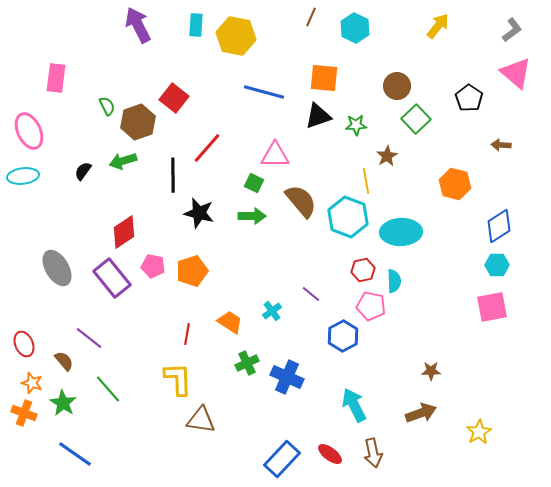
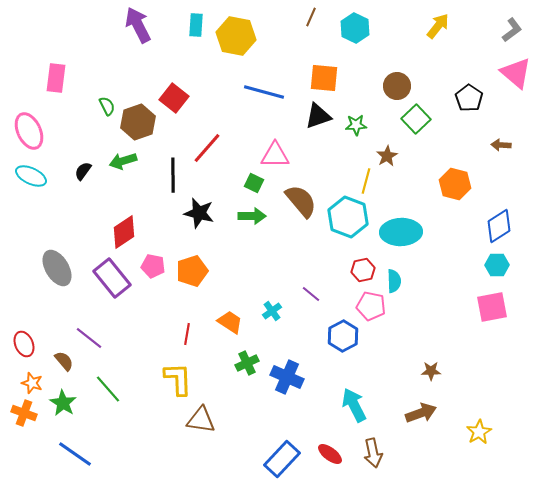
cyan ellipse at (23, 176): moved 8 px right; rotated 32 degrees clockwise
yellow line at (366, 181): rotated 25 degrees clockwise
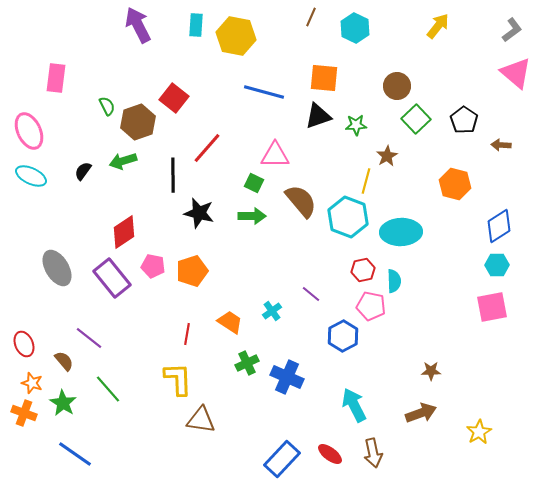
black pentagon at (469, 98): moved 5 px left, 22 px down
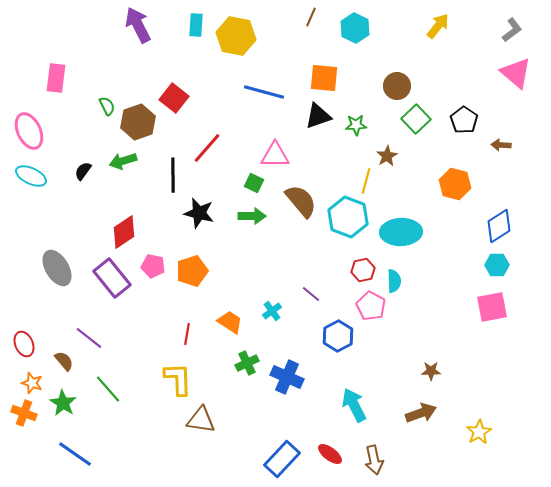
pink pentagon at (371, 306): rotated 16 degrees clockwise
blue hexagon at (343, 336): moved 5 px left
brown arrow at (373, 453): moved 1 px right, 7 px down
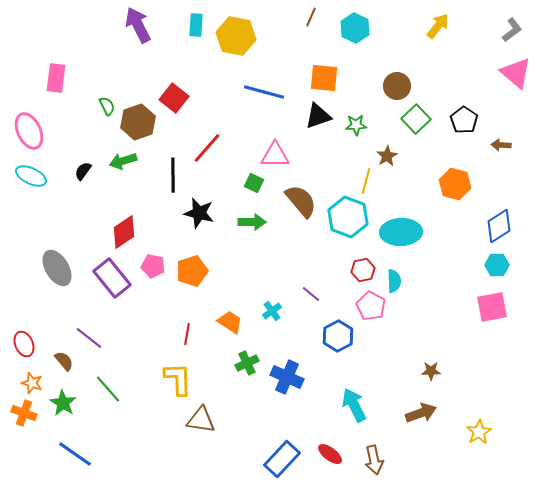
green arrow at (252, 216): moved 6 px down
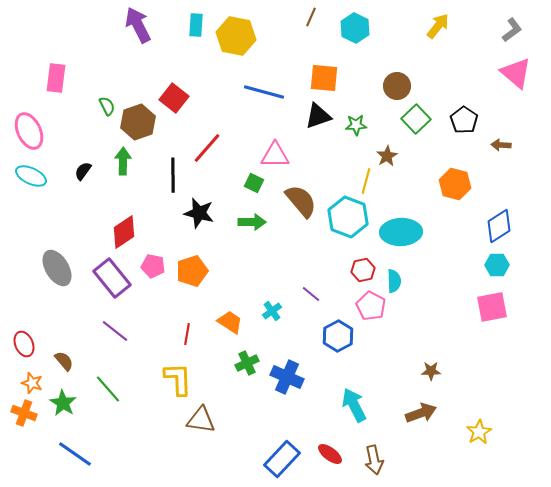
green arrow at (123, 161): rotated 108 degrees clockwise
purple line at (89, 338): moved 26 px right, 7 px up
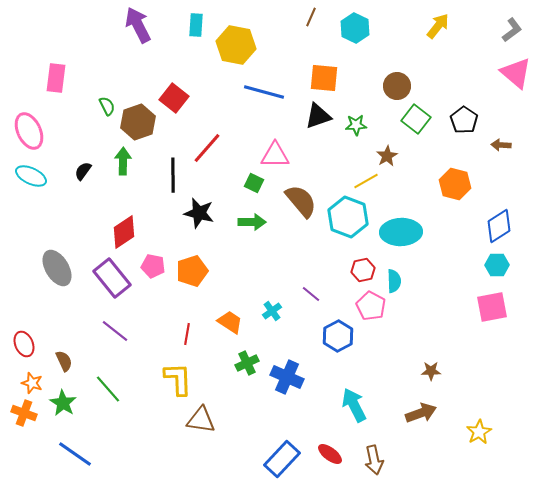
yellow hexagon at (236, 36): moved 9 px down
green square at (416, 119): rotated 8 degrees counterclockwise
yellow line at (366, 181): rotated 45 degrees clockwise
brown semicircle at (64, 361): rotated 15 degrees clockwise
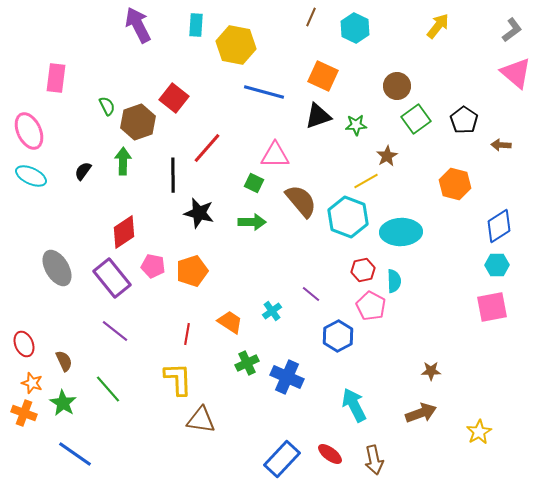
orange square at (324, 78): moved 1 px left, 2 px up; rotated 20 degrees clockwise
green square at (416, 119): rotated 16 degrees clockwise
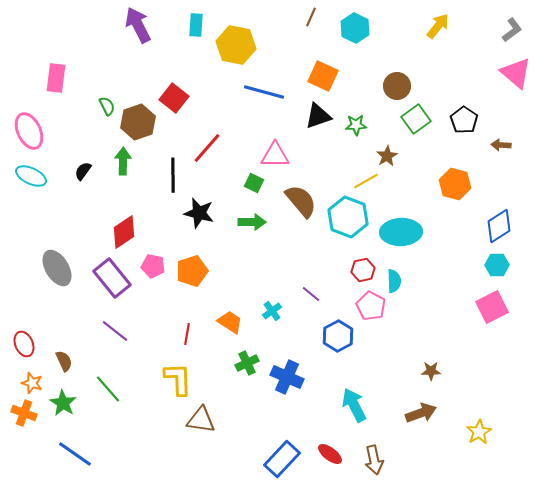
pink square at (492, 307): rotated 16 degrees counterclockwise
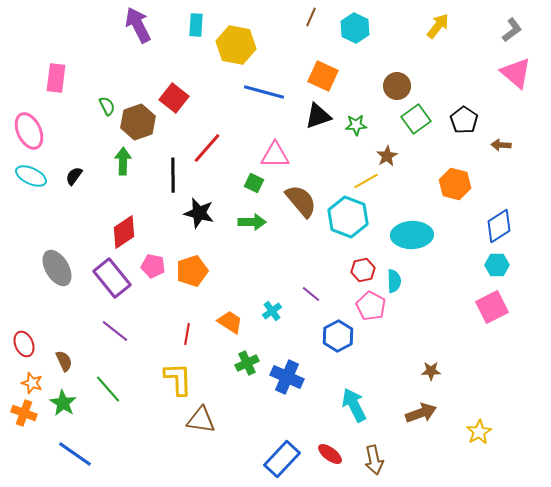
black semicircle at (83, 171): moved 9 px left, 5 px down
cyan ellipse at (401, 232): moved 11 px right, 3 px down
